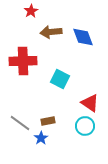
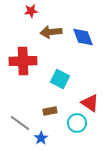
red star: rotated 24 degrees clockwise
brown rectangle: moved 2 px right, 10 px up
cyan circle: moved 8 px left, 3 px up
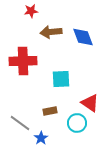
cyan square: moved 1 px right; rotated 30 degrees counterclockwise
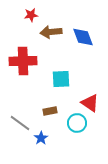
red star: moved 4 px down
